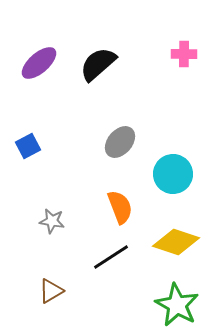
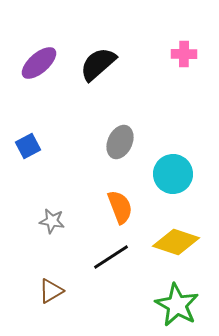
gray ellipse: rotated 16 degrees counterclockwise
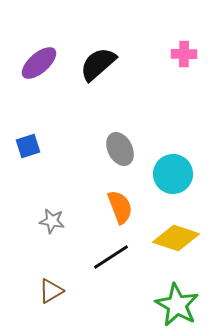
gray ellipse: moved 7 px down; rotated 52 degrees counterclockwise
blue square: rotated 10 degrees clockwise
yellow diamond: moved 4 px up
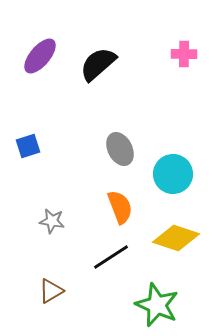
purple ellipse: moved 1 px right, 7 px up; rotated 9 degrees counterclockwise
green star: moved 20 px left; rotated 6 degrees counterclockwise
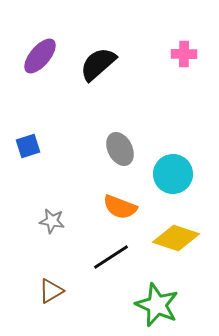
orange semicircle: rotated 132 degrees clockwise
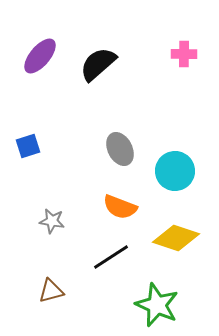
cyan circle: moved 2 px right, 3 px up
brown triangle: rotated 16 degrees clockwise
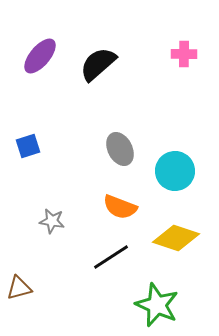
brown triangle: moved 32 px left, 3 px up
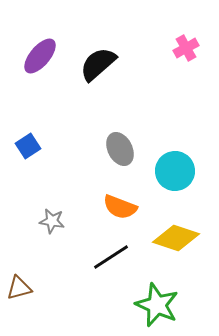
pink cross: moved 2 px right, 6 px up; rotated 30 degrees counterclockwise
blue square: rotated 15 degrees counterclockwise
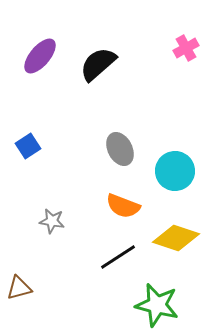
orange semicircle: moved 3 px right, 1 px up
black line: moved 7 px right
green star: rotated 9 degrees counterclockwise
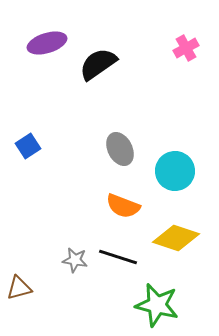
purple ellipse: moved 7 px right, 13 px up; rotated 33 degrees clockwise
black semicircle: rotated 6 degrees clockwise
gray star: moved 23 px right, 39 px down
black line: rotated 51 degrees clockwise
